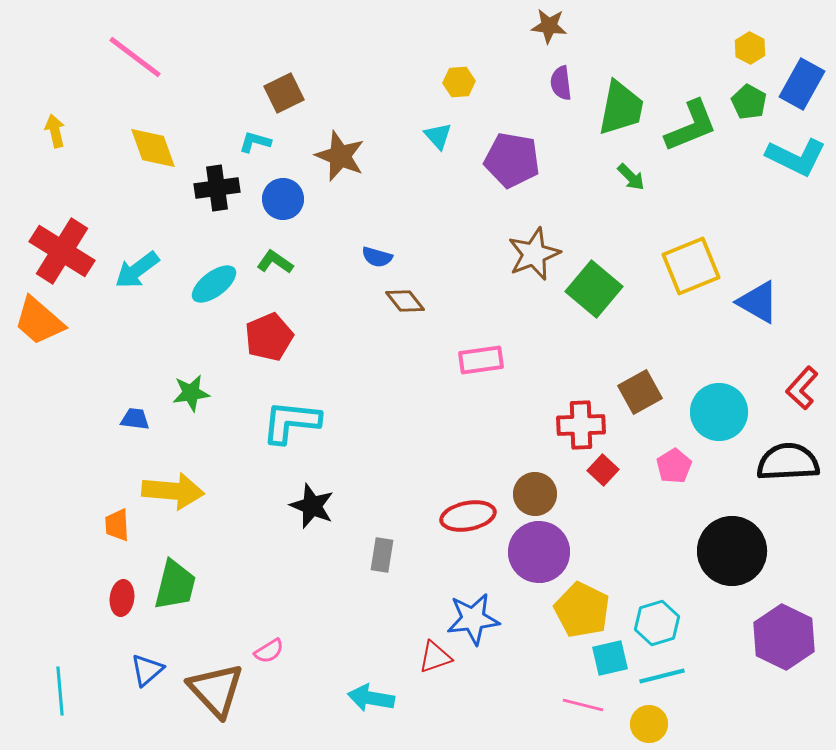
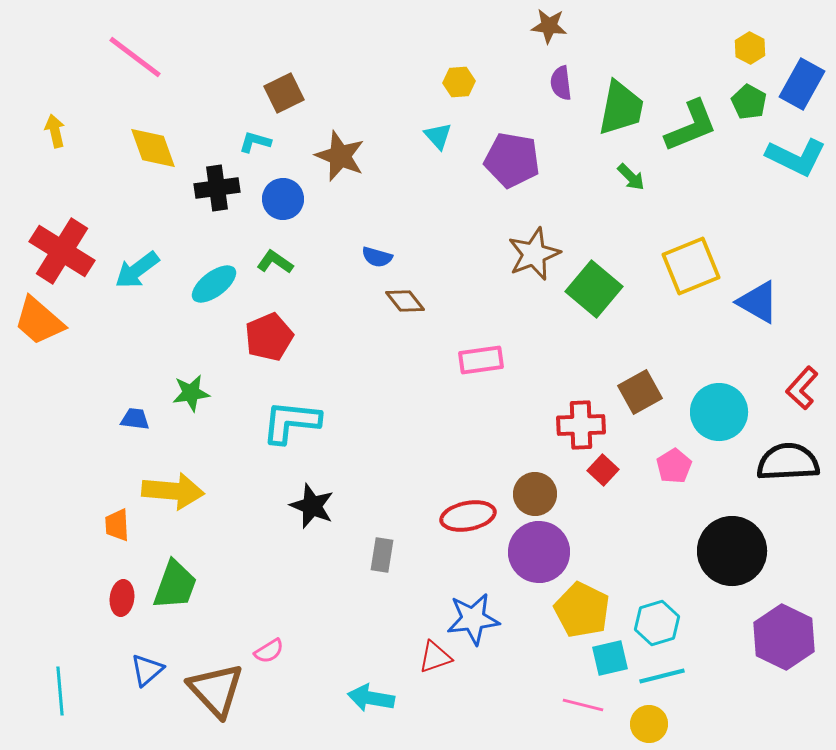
green trapezoid at (175, 585): rotated 6 degrees clockwise
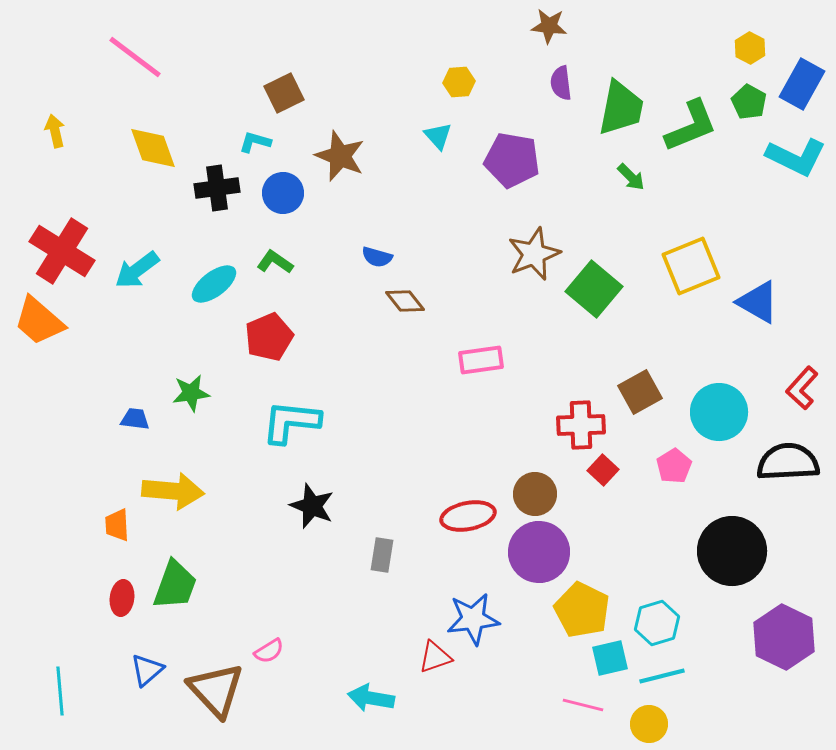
blue circle at (283, 199): moved 6 px up
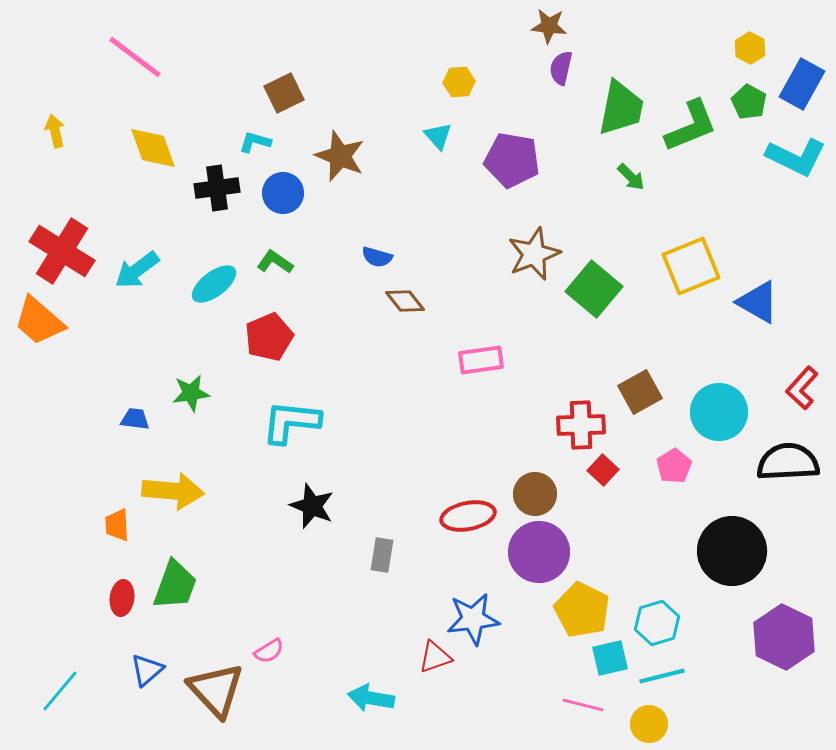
purple semicircle at (561, 83): moved 15 px up; rotated 20 degrees clockwise
cyan line at (60, 691): rotated 45 degrees clockwise
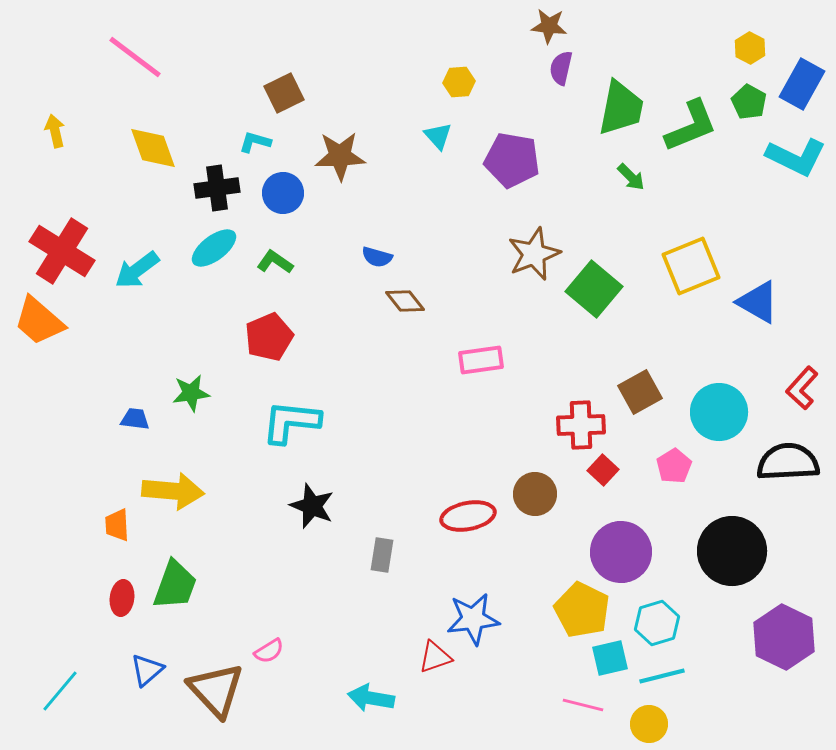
brown star at (340, 156): rotated 24 degrees counterclockwise
cyan ellipse at (214, 284): moved 36 px up
purple circle at (539, 552): moved 82 px right
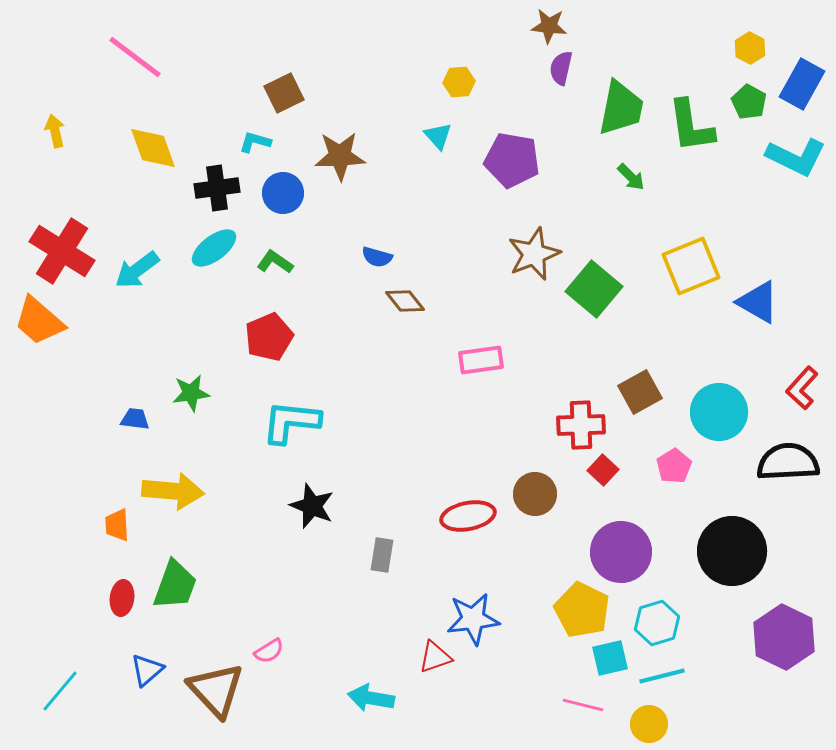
green L-shape at (691, 126): rotated 104 degrees clockwise
